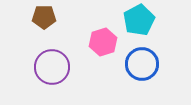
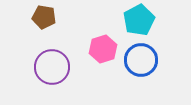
brown pentagon: rotated 10 degrees clockwise
pink hexagon: moved 7 px down
blue circle: moved 1 px left, 4 px up
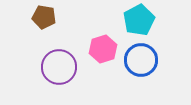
purple circle: moved 7 px right
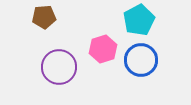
brown pentagon: rotated 15 degrees counterclockwise
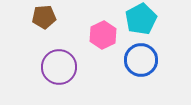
cyan pentagon: moved 2 px right, 1 px up
pink hexagon: moved 14 px up; rotated 8 degrees counterclockwise
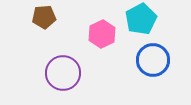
pink hexagon: moved 1 px left, 1 px up
blue circle: moved 12 px right
purple circle: moved 4 px right, 6 px down
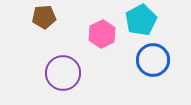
cyan pentagon: moved 1 px down
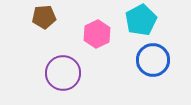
pink hexagon: moved 5 px left
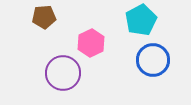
pink hexagon: moved 6 px left, 9 px down
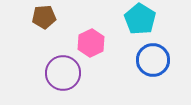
cyan pentagon: moved 1 px left, 1 px up; rotated 12 degrees counterclockwise
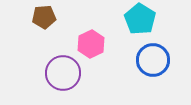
pink hexagon: moved 1 px down
